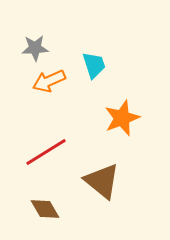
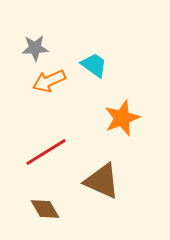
cyan trapezoid: rotated 36 degrees counterclockwise
brown triangle: rotated 15 degrees counterclockwise
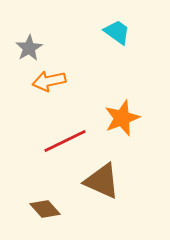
gray star: moved 6 px left; rotated 28 degrees counterclockwise
cyan trapezoid: moved 23 px right, 33 px up
orange arrow: rotated 12 degrees clockwise
red line: moved 19 px right, 11 px up; rotated 6 degrees clockwise
brown diamond: rotated 12 degrees counterclockwise
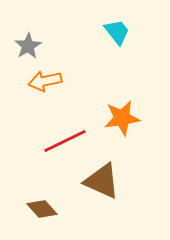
cyan trapezoid: rotated 16 degrees clockwise
gray star: moved 1 px left, 2 px up
orange arrow: moved 4 px left
orange star: rotated 12 degrees clockwise
brown diamond: moved 3 px left
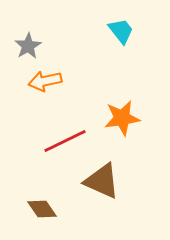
cyan trapezoid: moved 4 px right, 1 px up
brown diamond: rotated 8 degrees clockwise
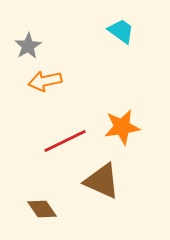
cyan trapezoid: rotated 16 degrees counterclockwise
orange star: moved 9 px down
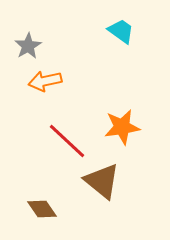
red line: moved 2 px right; rotated 69 degrees clockwise
brown triangle: rotated 15 degrees clockwise
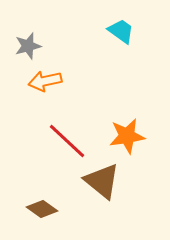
gray star: rotated 16 degrees clockwise
orange star: moved 5 px right, 9 px down
brown diamond: rotated 20 degrees counterclockwise
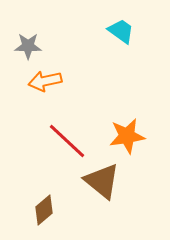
gray star: rotated 16 degrees clockwise
brown diamond: moved 2 px right, 1 px down; rotated 76 degrees counterclockwise
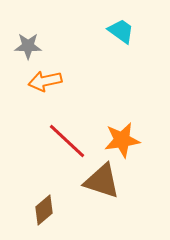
orange star: moved 5 px left, 4 px down
brown triangle: rotated 21 degrees counterclockwise
